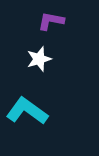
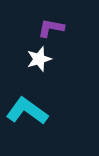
purple L-shape: moved 7 px down
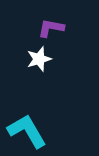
cyan L-shape: moved 20 px down; rotated 24 degrees clockwise
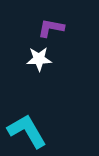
white star: rotated 15 degrees clockwise
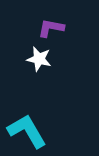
white star: rotated 15 degrees clockwise
